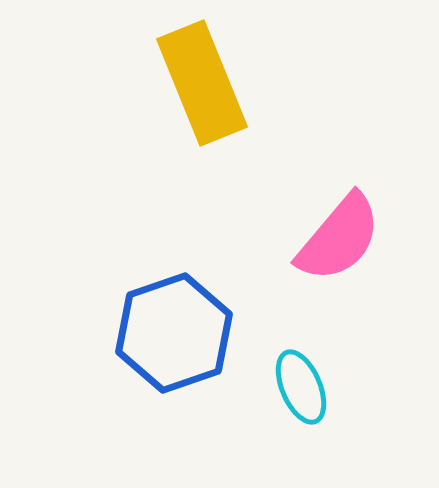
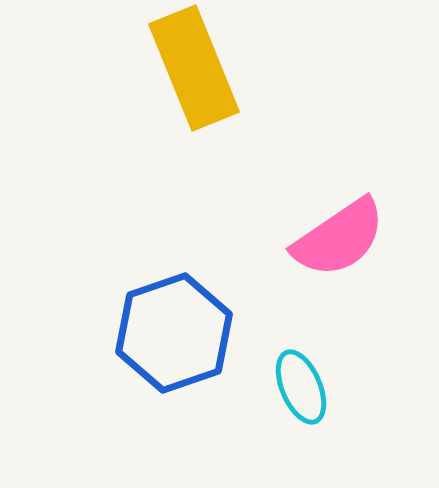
yellow rectangle: moved 8 px left, 15 px up
pink semicircle: rotated 16 degrees clockwise
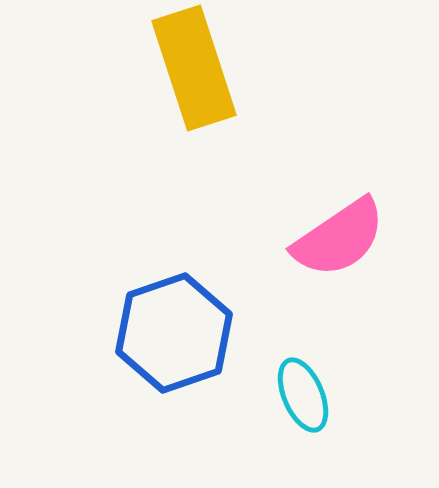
yellow rectangle: rotated 4 degrees clockwise
cyan ellipse: moved 2 px right, 8 px down
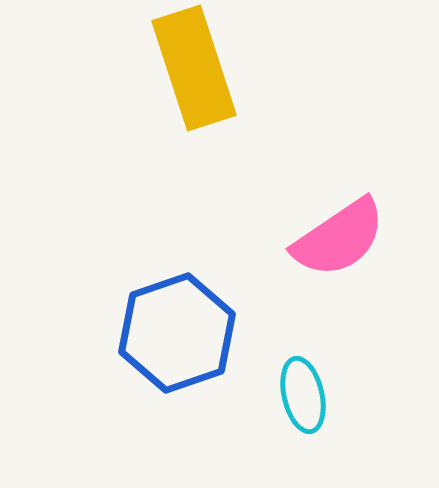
blue hexagon: moved 3 px right
cyan ellipse: rotated 10 degrees clockwise
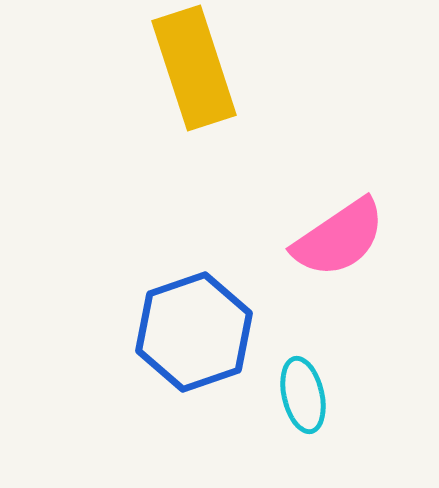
blue hexagon: moved 17 px right, 1 px up
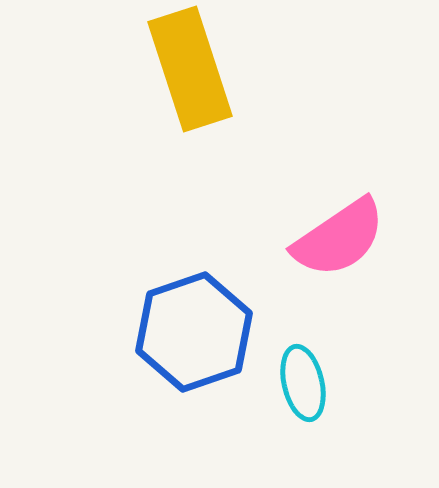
yellow rectangle: moved 4 px left, 1 px down
cyan ellipse: moved 12 px up
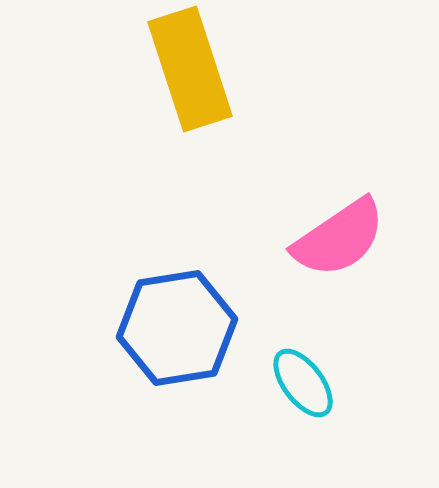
blue hexagon: moved 17 px left, 4 px up; rotated 10 degrees clockwise
cyan ellipse: rotated 24 degrees counterclockwise
